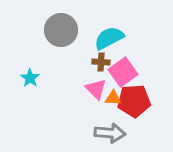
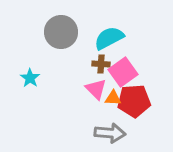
gray circle: moved 2 px down
brown cross: moved 2 px down
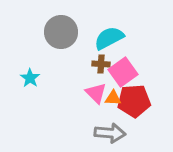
pink triangle: moved 4 px down
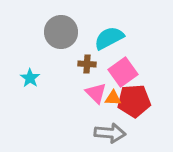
brown cross: moved 14 px left
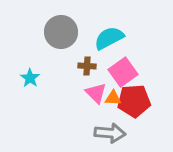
brown cross: moved 2 px down
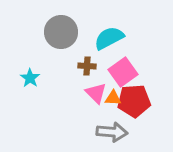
gray arrow: moved 2 px right, 1 px up
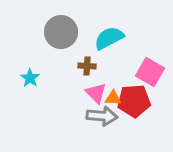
pink square: moved 27 px right; rotated 24 degrees counterclockwise
gray arrow: moved 10 px left, 16 px up
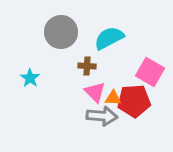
pink triangle: moved 1 px left, 1 px up
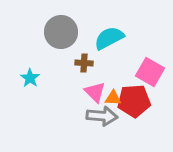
brown cross: moved 3 px left, 3 px up
